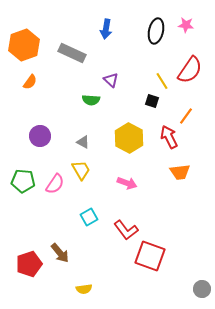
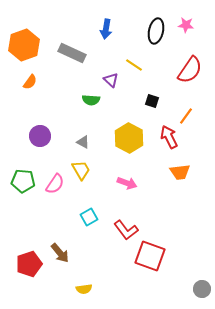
yellow line: moved 28 px left, 16 px up; rotated 24 degrees counterclockwise
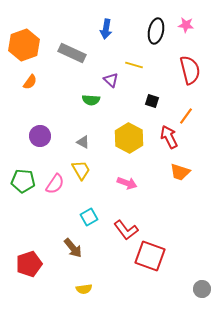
yellow line: rotated 18 degrees counterclockwise
red semicircle: rotated 48 degrees counterclockwise
orange trapezoid: rotated 25 degrees clockwise
brown arrow: moved 13 px right, 5 px up
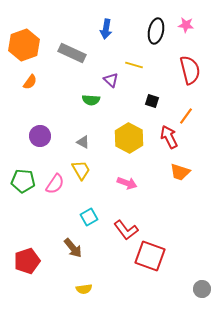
red pentagon: moved 2 px left, 3 px up
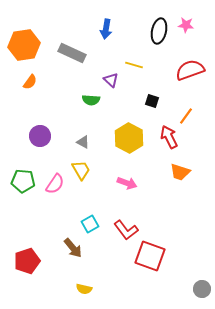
black ellipse: moved 3 px right
orange hexagon: rotated 12 degrees clockwise
red semicircle: rotated 96 degrees counterclockwise
cyan square: moved 1 px right, 7 px down
yellow semicircle: rotated 21 degrees clockwise
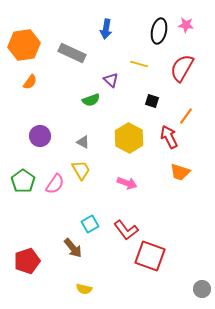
yellow line: moved 5 px right, 1 px up
red semicircle: moved 8 px left, 2 px up; rotated 40 degrees counterclockwise
green semicircle: rotated 24 degrees counterclockwise
green pentagon: rotated 30 degrees clockwise
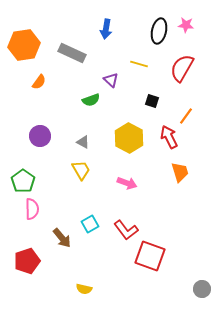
orange semicircle: moved 9 px right
orange trapezoid: rotated 125 degrees counterclockwise
pink semicircle: moved 23 px left, 25 px down; rotated 35 degrees counterclockwise
brown arrow: moved 11 px left, 10 px up
